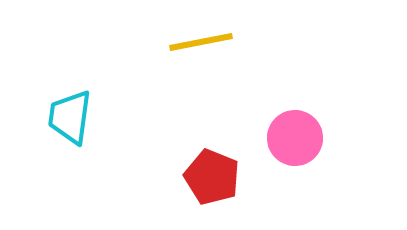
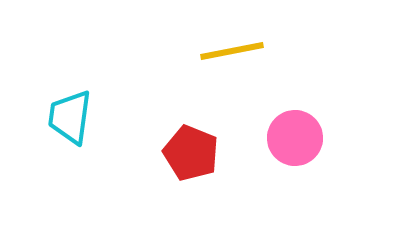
yellow line: moved 31 px right, 9 px down
red pentagon: moved 21 px left, 24 px up
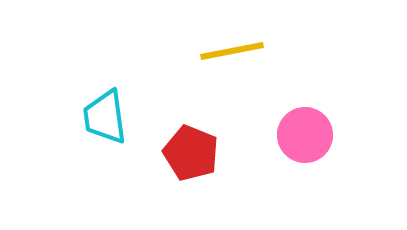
cyan trapezoid: moved 35 px right; rotated 16 degrees counterclockwise
pink circle: moved 10 px right, 3 px up
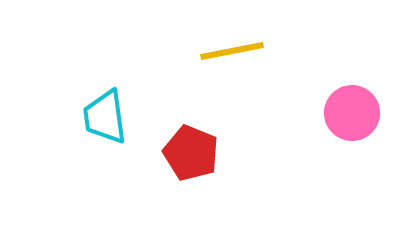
pink circle: moved 47 px right, 22 px up
